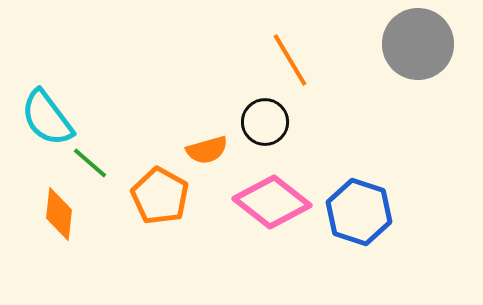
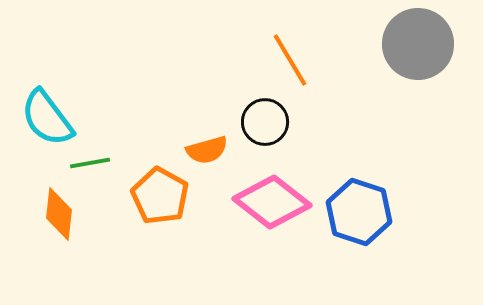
green line: rotated 51 degrees counterclockwise
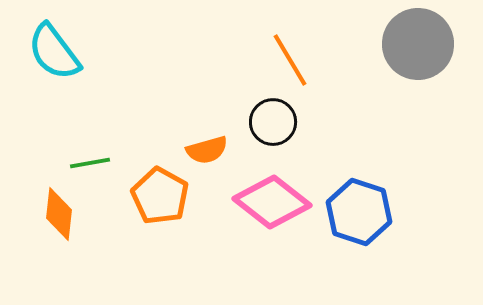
cyan semicircle: moved 7 px right, 66 px up
black circle: moved 8 px right
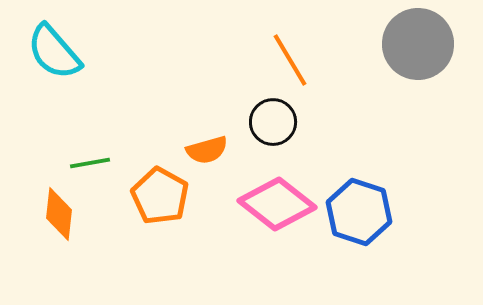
cyan semicircle: rotated 4 degrees counterclockwise
pink diamond: moved 5 px right, 2 px down
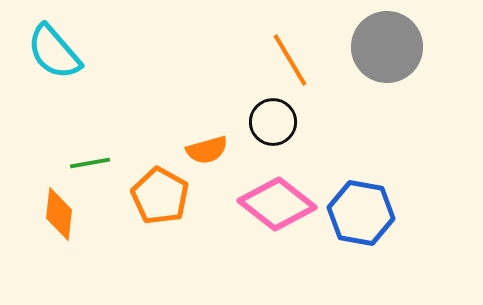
gray circle: moved 31 px left, 3 px down
blue hexagon: moved 2 px right, 1 px down; rotated 8 degrees counterclockwise
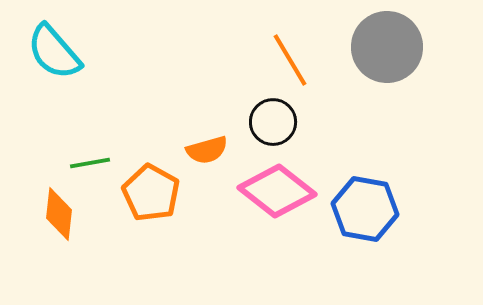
orange pentagon: moved 9 px left, 3 px up
pink diamond: moved 13 px up
blue hexagon: moved 4 px right, 4 px up
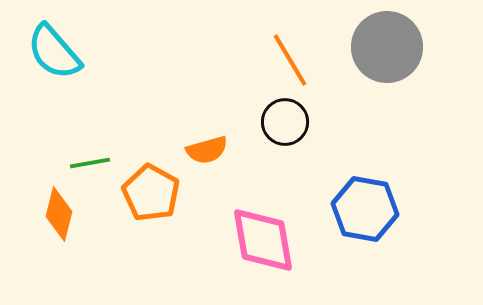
black circle: moved 12 px right
pink diamond: moved 14 px left, 49 px down; rotated 42 degrees clockwise
orange diamond: rotated 8 degrees clockwise
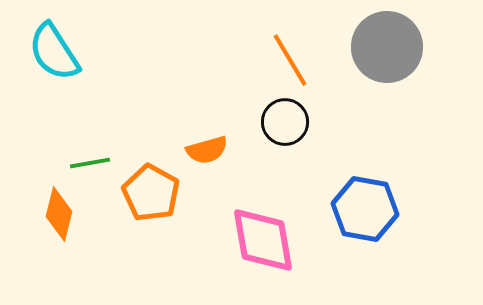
cyan semicircle: rotated 8 degrees clockwise
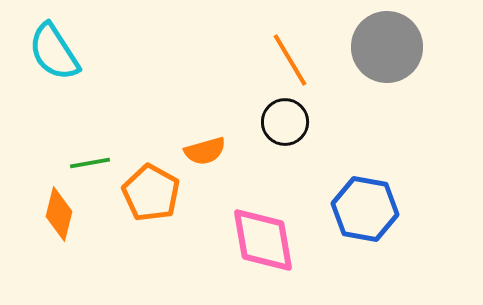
orange semicircle: moved 2 px left, 1 px down
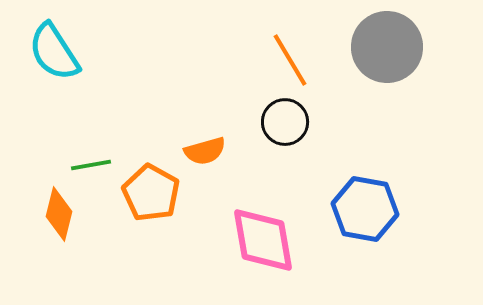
green line: moved 1 px right, 2 px down
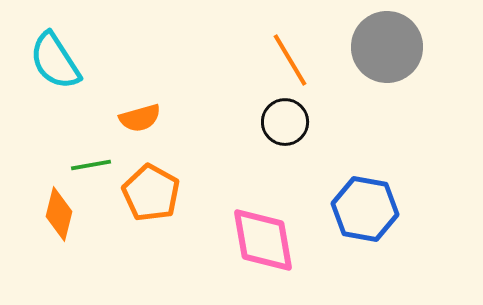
cyan semicircle: moved 1 px right, 9 px down
orange semicircle: moved 65 px left, 33 px up
